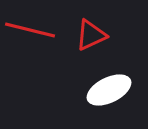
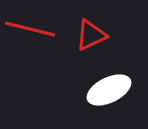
red line: moved 1 px up
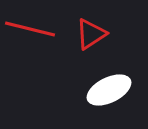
red triangle: moved 1 px up; rotated 8 degrees counterclockwise
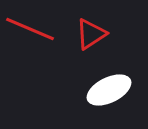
red line: rotated 9 degrees clockwise
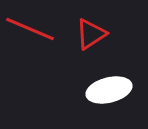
white ellipse: rotated 12 degrees clockwise
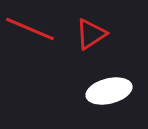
white ellipse: moved 1 px down
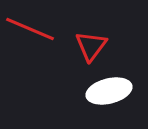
red triangle: moved 12 px down; rotated 20 degrees counterclockwise
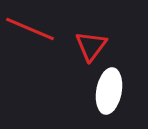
white ellipse: rotated 66 degrees counterclockwise
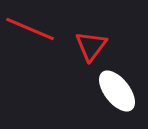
white ellipse: moved 8 px right; rotated 48 degrees counterclockwise
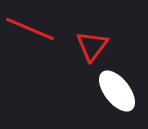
red triangle: moved 1 px right
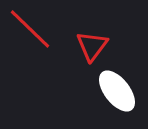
red line: rotated 21 degrees clockwise
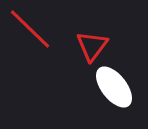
white ellipse: moved 3 px left, 4 px up
